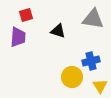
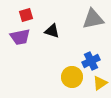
gray triangle: rotated 20 degrees counterclockwise
black triangle: moved 6 px left
purple trapezoid: moved 2 px right; rotated 75 degrees clockwise
blue cross: rotated 12 degrees counterclockwise
yellow triangle: moved 3 px up; rotated 28 degrees clockwise
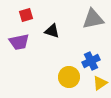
purple trapezoid: moved 1 px left, 5 px down
yellow circle: moved 3 px left
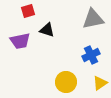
red square: moved 2 px right, 4 px up
black triangle: moved 5 px left, 1 px up
purple trapezoid: moved 1 px right, 1 px up
blue cross: moved 6 px up
yellow circle: moved 3 px left, 5 px down
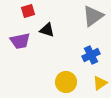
gray triangle: moved 3 px up; rotated 25 degrees counterclockwise
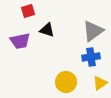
gray triangle: moved 15 px down
blue cross: moved 2 px down; rotated 18 degrees clockwise
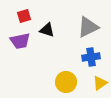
red square: moved 4 px left, 5 px down
gray triangle: moved 5 px left, 4 px up; rotated 10 degrees clockwise
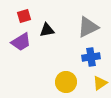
black triangle: rotated 28 degrees counterclockwise
purple trapezoid: moved 1 px right, 1 px down; rotated 20 degrees counterclockwise
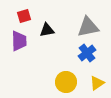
gray triangle: rotated 15 degrees clockwise
purple trapezoid: moved 2 px left, 1 px up; rotated 60 degrees counterclockwise
blue cross: moved 4 px left, 4 px up; rotated 30 degrees counterclockwise
yellow triangle: moved 3 px left
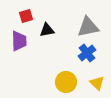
red square: moved 2 px right
yellow triangle: rotated 42 degrees counterclockwise
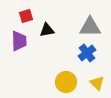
gray triangle: moved 2 px right; rotated 10 degrees clockwise
